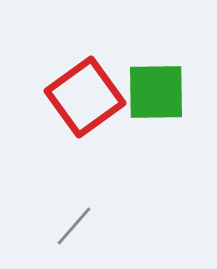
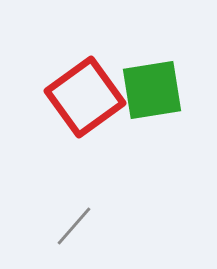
green square: moved 4 px left, 2 px up; rotated 8 degrees counterclockwise
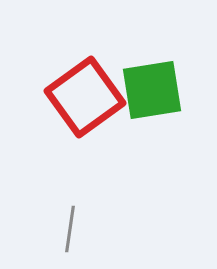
gray line: moved 4 px left, 3 px down; rotated 33 degrees counterclockwise
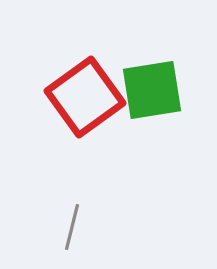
gray line: moved 2 px right, 2 px up; rotated 6 degrees clockwise
